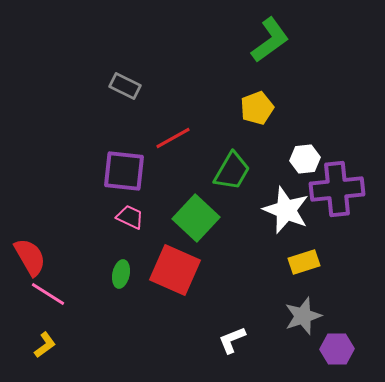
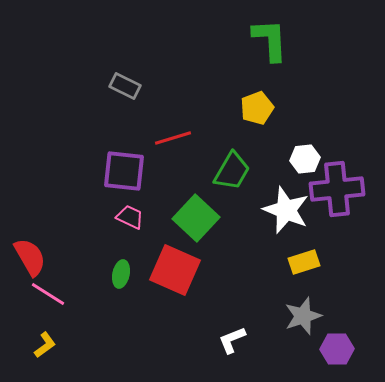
green L-shape: rotated 57 degrees counterclockwise
red line: rotated 12 degrees clockwise
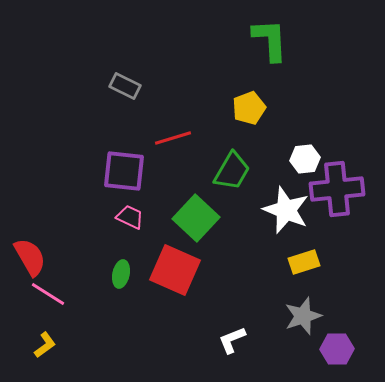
yellow pentagon: moved 8 px left
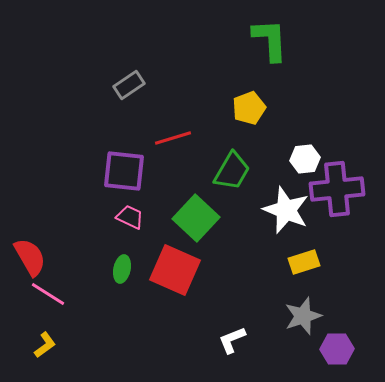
gray rectangle: moved 4 px right, 1 px up; rotated 60 degrees counterclockwise
green ellipse: moved 1 px right, 5 px up
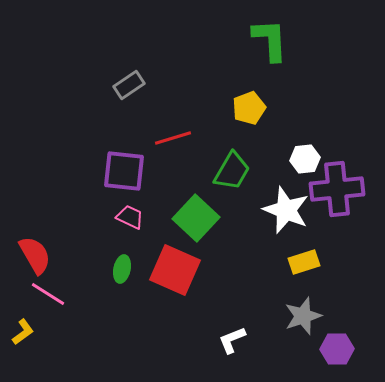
red semicircle: moved 5 px right, 2 px up
yellow L-shape: moved 22 px left, 13 px up
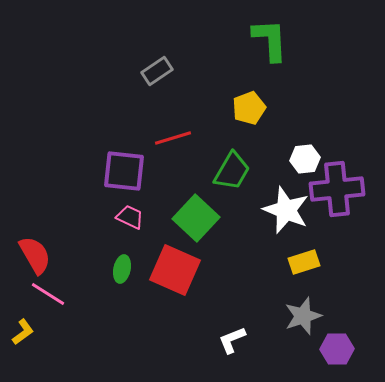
gray rectangle: moved 28 px right, 14 px up
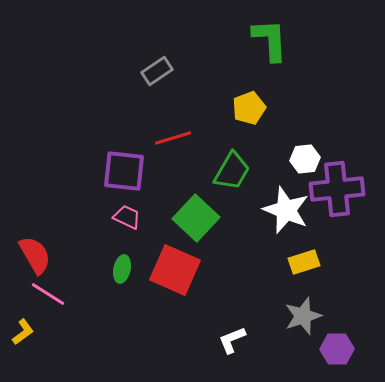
pink trapezoid: moved 3 px left
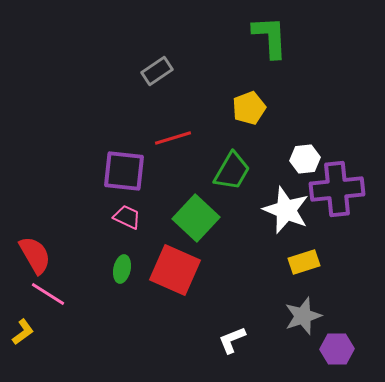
green L-shape: moved 3 px up
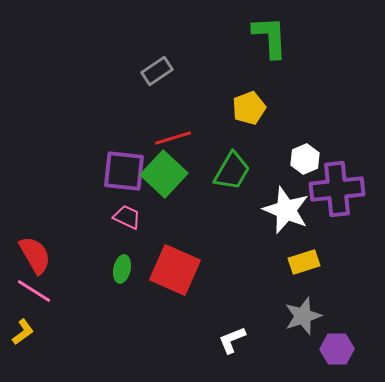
white hexagon: rotated 16 degrees counterclockwise
green square: moved 32 px left, 44 px up
pink line: moved 14 px left, 3 px up
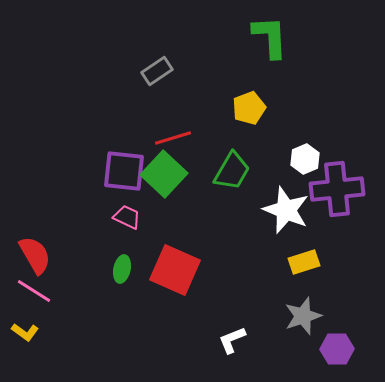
yellow L-shape: moved 2 px right; rotated 72 degrees clockwise
